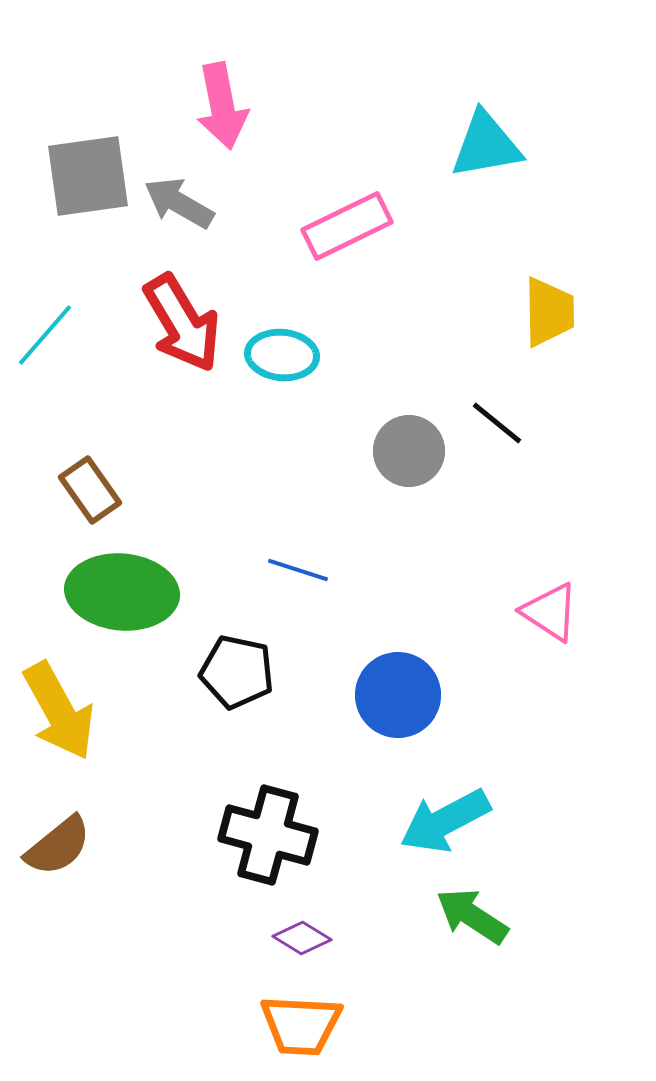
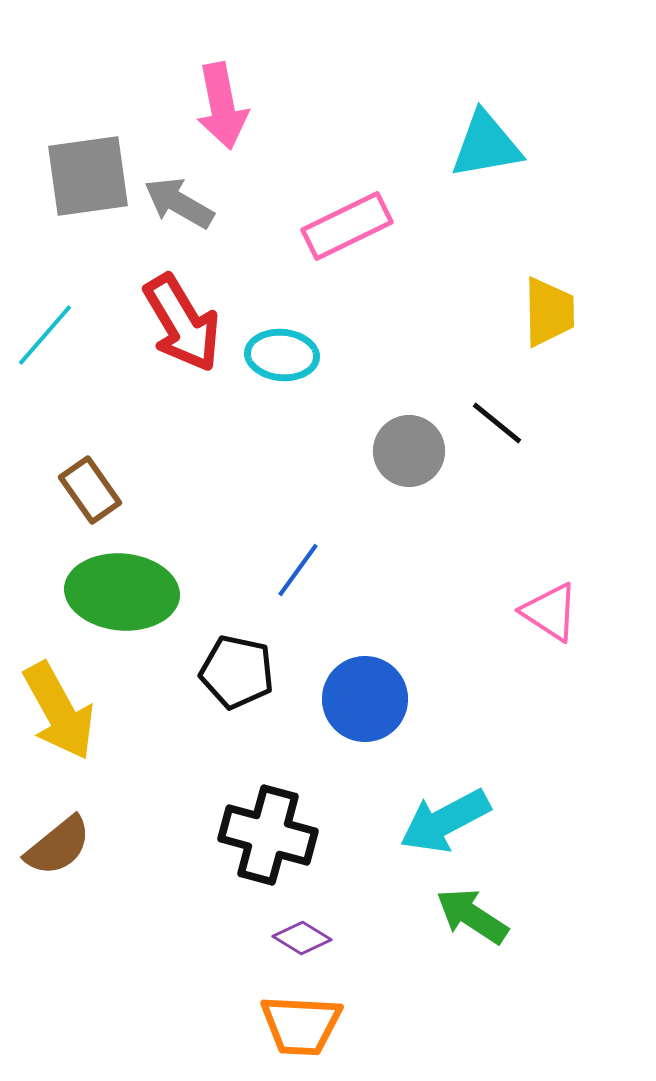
blue line: rotated 72 degrees counterclockwise
blue circle: moved 33 px left, 4 px down
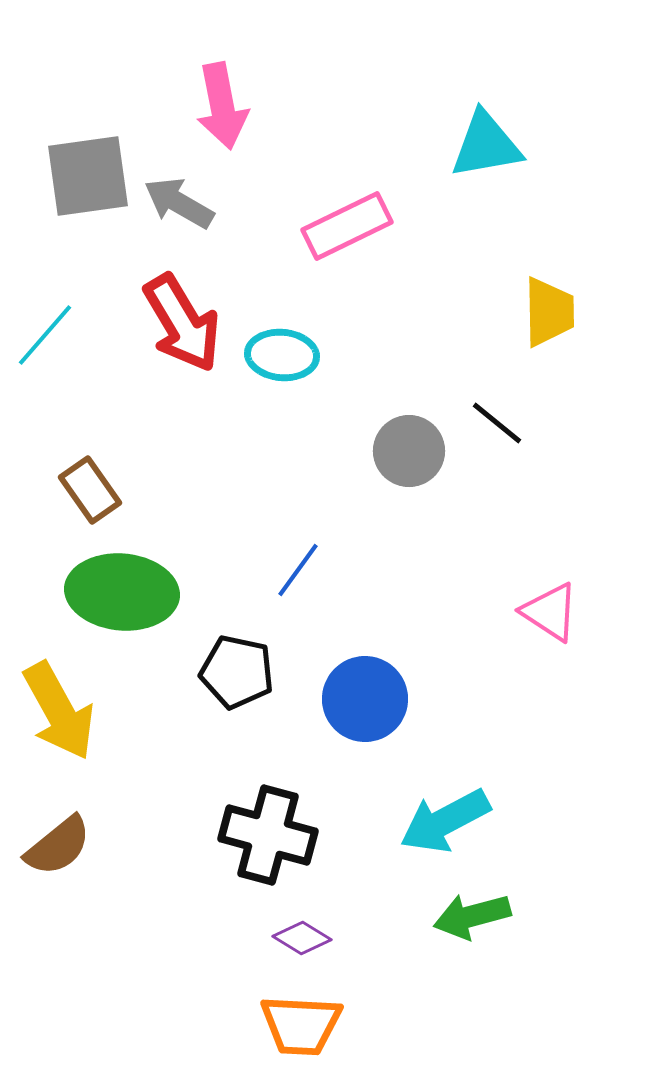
green arrow: rotated 48 degrees counterclockwise
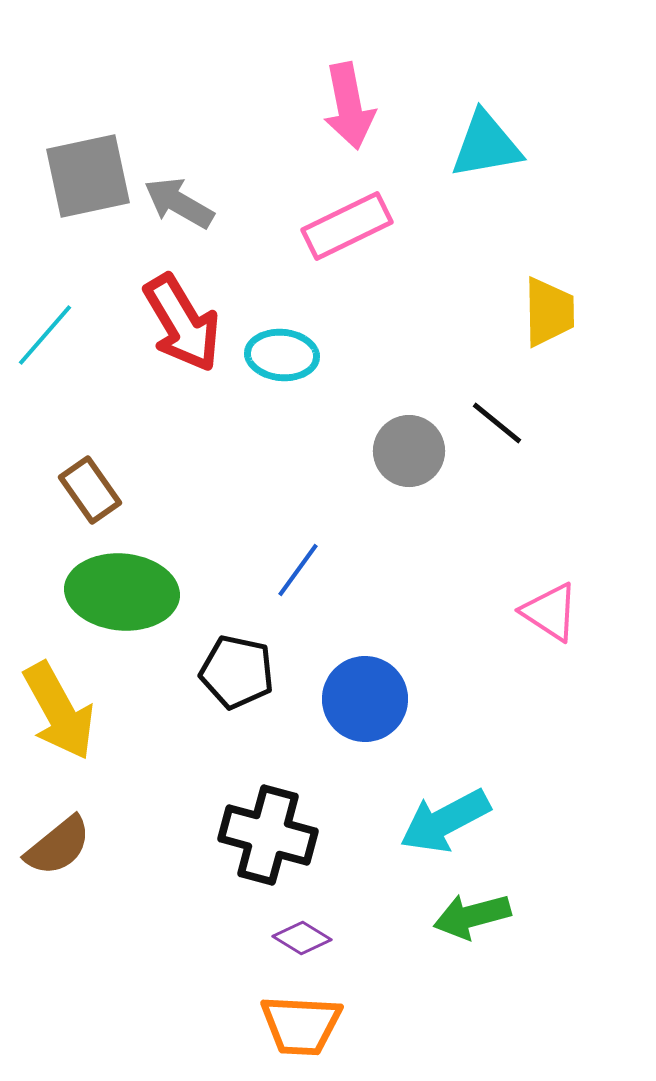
pink arrow: moved 127 px right
gray square: rotated 4 degrees counterclockwise
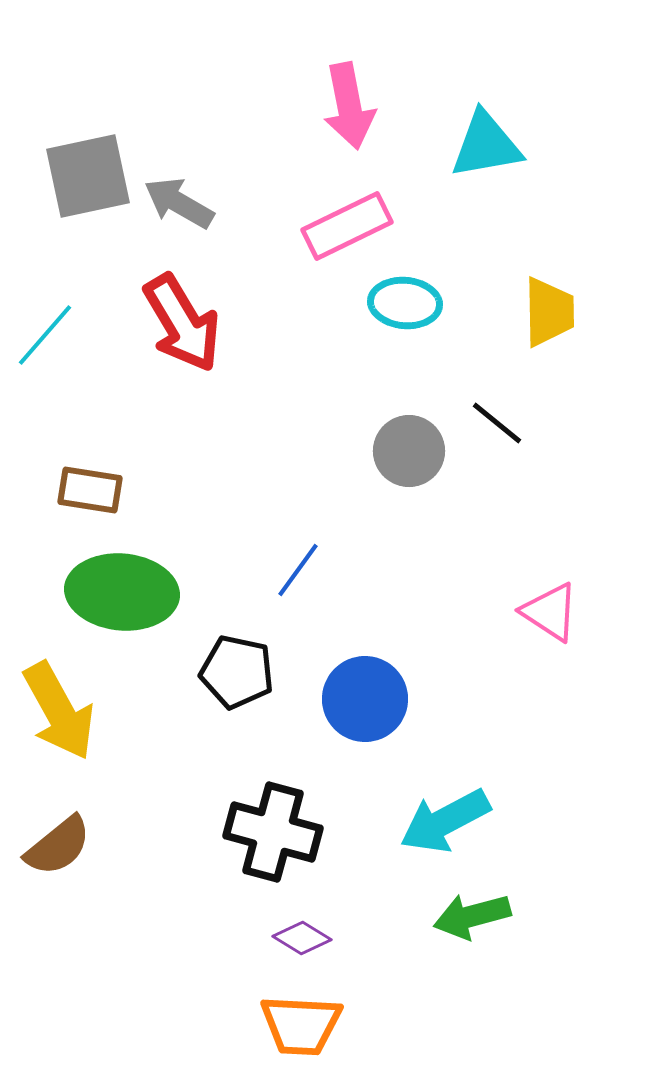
cyan ellipse: moved 123 px right, 52 px up
brown rectangle: rotated 46 degrees counterclockwise
black cross: moved 5 px right, 3 px up
